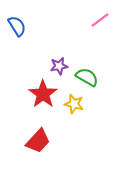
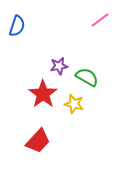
blue semicircle: rotated 50 degrees clockwise
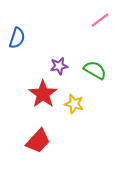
blue semicircle: moved 12 px down
green semicircle: moved 8 px right, 7 px up
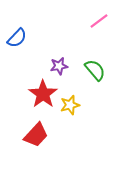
pink line: moved 1 px left, 1 px down
blue semicircle: rotated 25 degrees clockwise
green semicircle: rotated 20 degrees clockwise
yellow star: moved 4 px left, 1 px down; rotated 30 degrees counterclockwise
red trapezoid: moved 2 px left, 6 px up
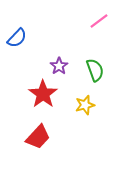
purple star: rotated 24 degrees counterclockwise
green semicircle: rotated 20 degrees clockwise
yellow star: moved 15 px right
red trapezoid: moved 2 px right, 2 px down
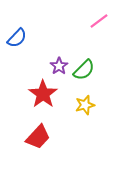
green semicircle: moved 11 px left; rotated 65 degrees clockwise
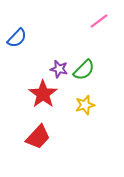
purple star: moved 3 px down; rotated 24 degrees counterclockwise
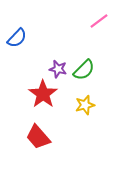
purple star: moved 1 px left
red trapezoid: rotated 96 degrees clockwise
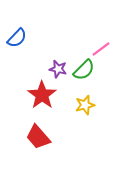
pink line: moved 2 px right, 28 px down
red star: moved 1 px left, 1 px down
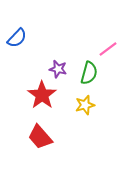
pink line: moved 7 px right
green semicircle: moved 5 px right, 3 px down; rotated 30 degrees counterclockwise
red trapezoid: moved 2 px right
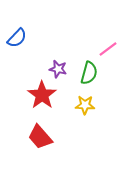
yellow star: rotated 18 degrees clockwise
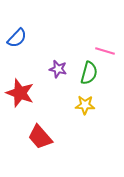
pink line: moved 3 px left, 2 px down; rotated 54 degrees clockwise
red star: moved 22 px left, 2 px up; rotated 16 degrees counterclockwise
